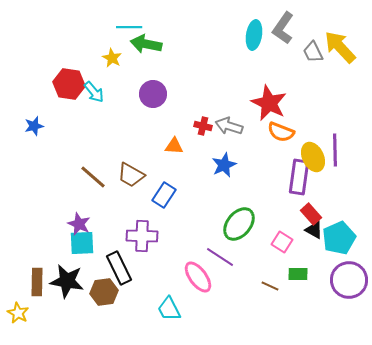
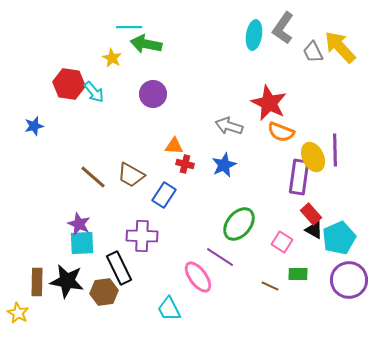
red cross at (203, 126): moved 18 px left, 38 px down
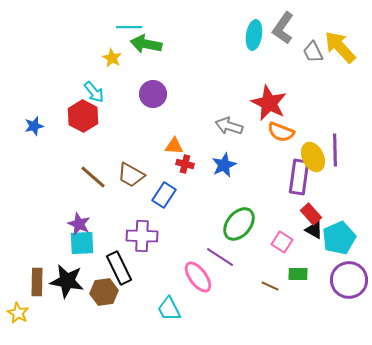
red hexagon at (69, 84): moved 14 px right, 32 px down; rotated 20 degrees clockwise
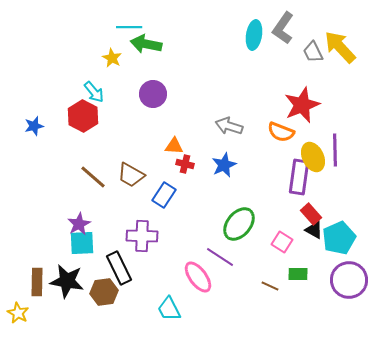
red star at (269, 103): moved 33 px right, 2 px down; rotated 24 degrees clockwise
purple star at (79, 224): rotated 20 degrees clockwise
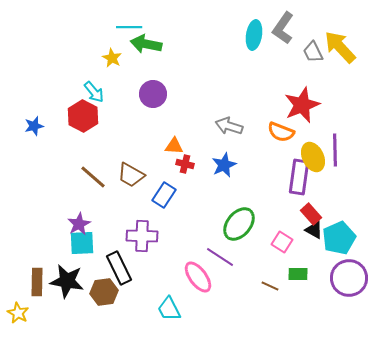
purple circle at (349, 280): moved 2 px up
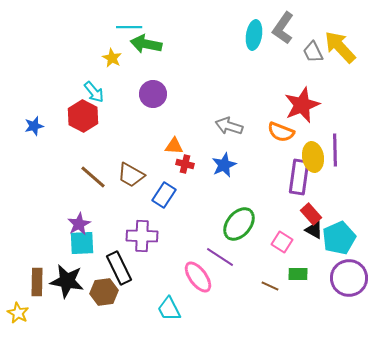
yellow ellipse at (313, 157): rotated 16 degrees clockwise
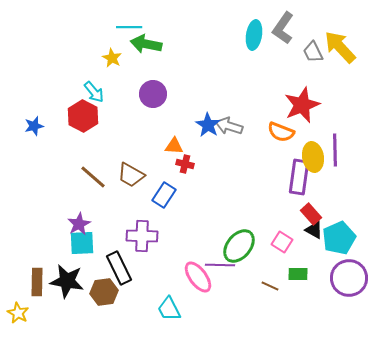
blue star at (224, 165): moved 16 px left, 40 px up; rotated 15 degrees counterclockwise
green ellipse at (239, 224): moved 22 px down
purple line at (220, 257): moved 8 px down; rotated 32 degrees counterclockwise
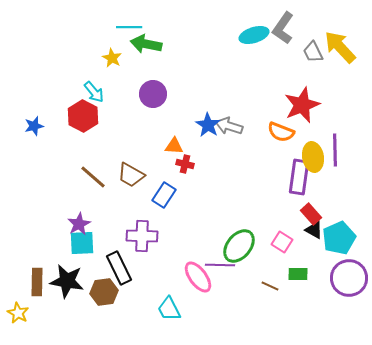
cyan ellipse at (254, 35): rotated 64 degrees clockwise
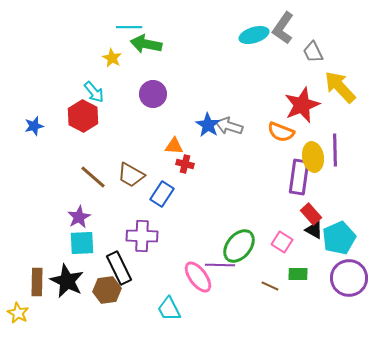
yellow arrow at (340, 47): moved 40 px down
blue rectangle at (164, 195): moved 2 px left, 1 px up
purple star at (79, 224): moved 7 px up
black star at (67, 281): rotated 16 degrees clockwise
brown hexagon at (104, 292): moved 3 px right, 2 px up
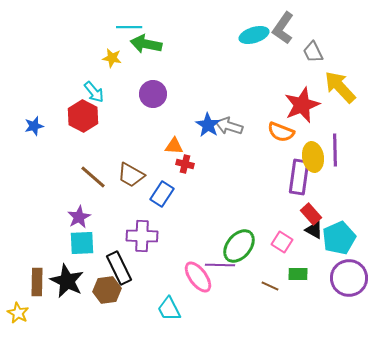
yellow star at (112, 58): rotated 18 degrees counterclockwise
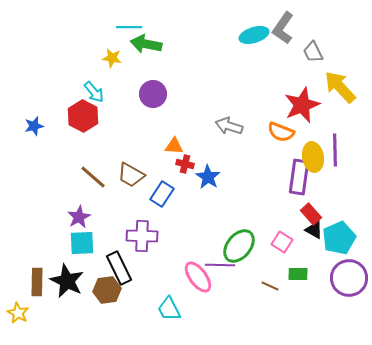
blue star at (208, 125): moved 52 px down
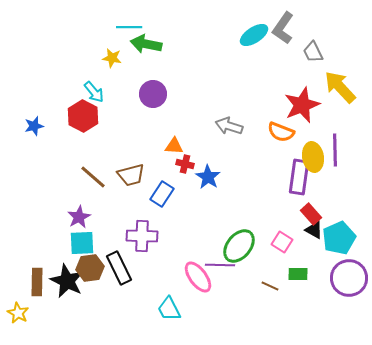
cyan ellipse at (254, 35): rotated 16 degrees counterclockwise
brown trapezoid at (131, 175): rotated 44 degrees counterclockwise
brown hexagon at (107, 290): moved 17 px left, 22 px up
